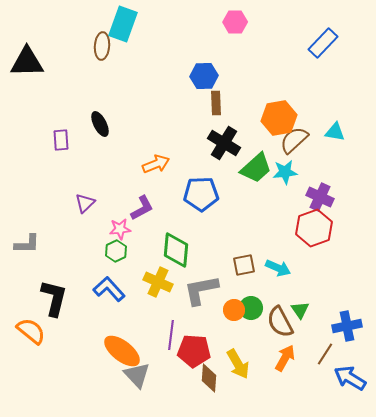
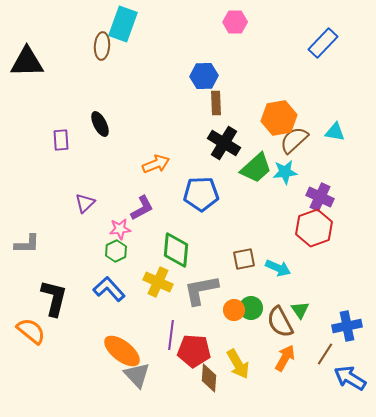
brown square at (244, 265): moved 6 px up
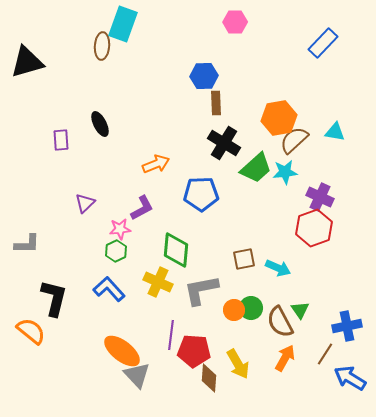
black triangle at (27, 62): rotated 15 degrees counterclockwise
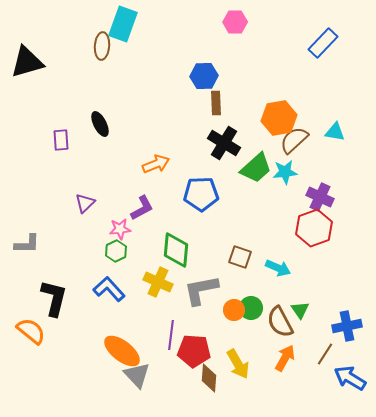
brown square at (244, 259): moved 4 px left, 2 px up; rotated 30 degrees clockwise
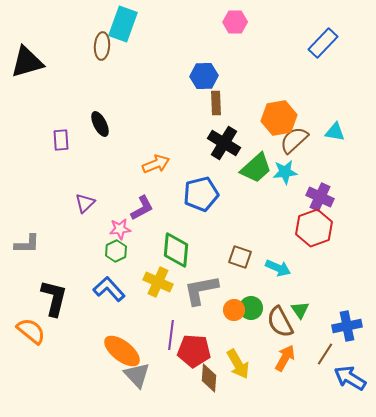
blue pentagon at (201, 194): rotated 12 degrees counterclockwise
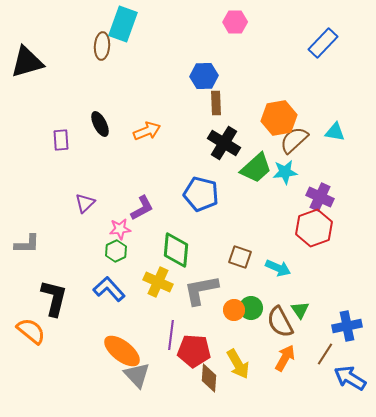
orange arrow at (156, 164): moved 9 px left, 33 px up
blue pentagon at (201, 194): rotated 28 degrees clockwise
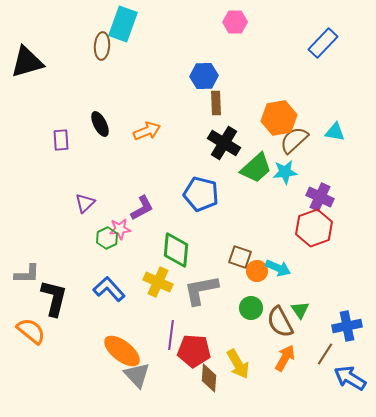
gray L-shape at (27, 244): moved 30 px down
green hexagon at (116, 251): moved 9 px left, 13 px up
orange circle at (234, 310): moved 23 px right, 39 px up
